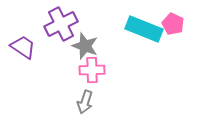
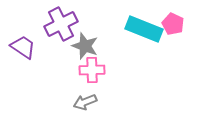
gray arrow: rotated 50 degrees clockwise
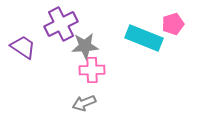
pink pentagon: rotated 30 degrees clockwise
cyan rectangle: moved 9 px down
gray star: rotated 24 degrees counterclockwise
gray arrow: moved 1 px left, 1 px down
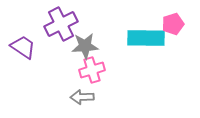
cyan rectangle: moved 2 px right; rotated 21 degrees counterclockwise
pink cross: rotated 15 degrees counterclockwise
gray arrow: moved 2 px left, 6 px up; rotated 20 degrees clockwise
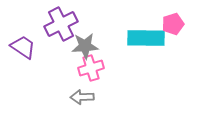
pink cross: moved 1 px left, 2 px up
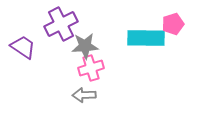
gray arrow: moved 2 px right, 2 px up
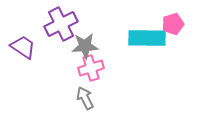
cyan rectangle: moved 1 px right
gray arrow: moved 1 px right, 3 px down; rotated 65 degrees clockwise
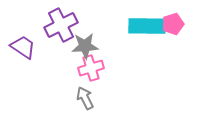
purple cross: moved 1 px down
cyan rectangle: moved 12 px up
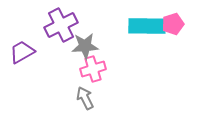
purple trapezoid: moved 1 px left, 5 px down; rotated 64 degrees counterclockwise
pink cross: moved 2 px right, 1 px down
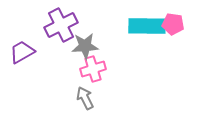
pink pentagon: rotated 25 degrees clockwise
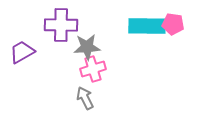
purple cross: rotated 28 degrees clockwise
gray star: moved 2 px right, 1 px down
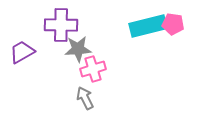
cyan rectangle: moved 1 px right; rotated 15 degrees counterclockwise
gray star: moved 9 px left, 2 px down
